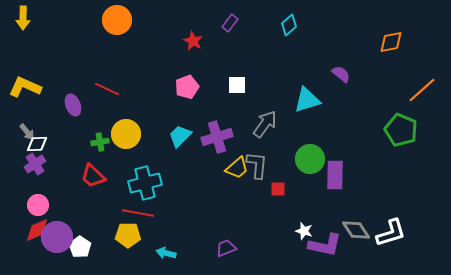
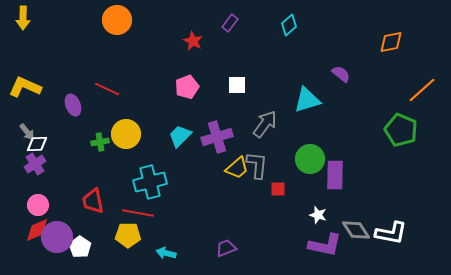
red trapezoid at (93, 176): moved 25 px down; rotated 36 degrees clockwise
cyan cross at (145, 183): moved 5 px right, 1 px up
white star at (304, 231): moved 14 px right, 16 px up
white L-shape at (391, 233): rotated 28 degrees clockwise
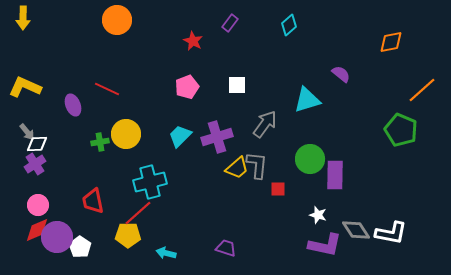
red line at (138, 213): rotated 52 degrees counterclockwise
purple trapezoid at (226, 248): rotated 40 degrees clockwise
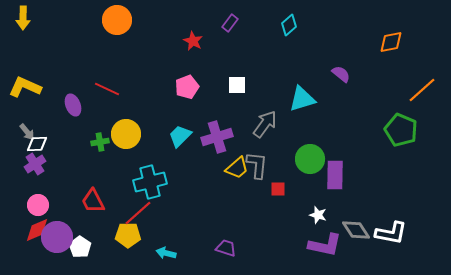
cyan triangle at (307, 100): moved 5 px left, 1 px up
red trapezoid at (93, 201): rotated 16 degrees counterclockwise
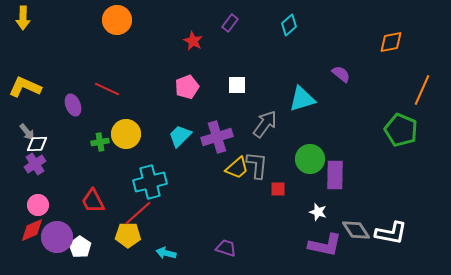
orange line at (422, 90): rotated 24 degrees counterclockwise
white star at (318, 215): moved 3 px up
red diamond at (37, 230): moved 5 px left
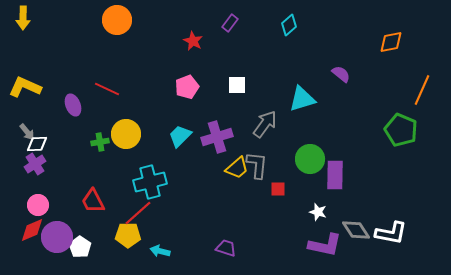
cyan arrow at (166, 253): moved 6 px left, 2 px up
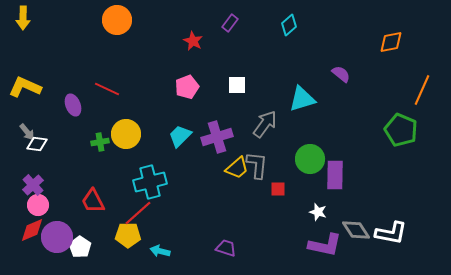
white diamond at (37, 144): rotated 10 degrees clockwise
purple cross at (35, 164): moved 2 px left, 21 px down; rotated 10 degrees counterclockwise
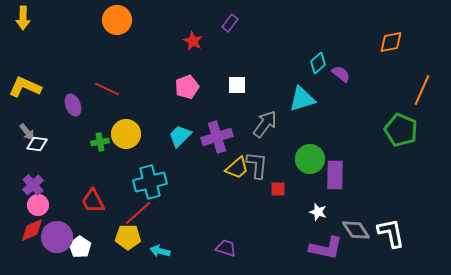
cyan diamond at (289, 25): moved 29 px right, 38 px down
white L-shape at (391, 233): rotated 112 degrees counterclockwise
yellow pentagon at (128, 235): moved 2 px down
purple L-shape at (325, 245): moved 1 px right, 3 px down
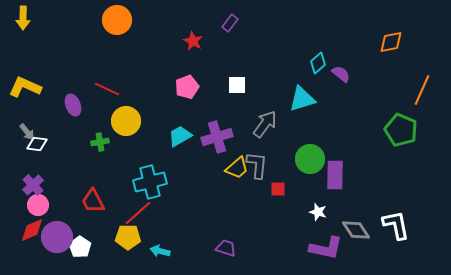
yellow circle at (126, 134): moved 13 px up
cyan trapezoid at (180, 136): rotated 15 degrees clockwise
white L-shape at (391, 233): moved 5 px right, 8 px up
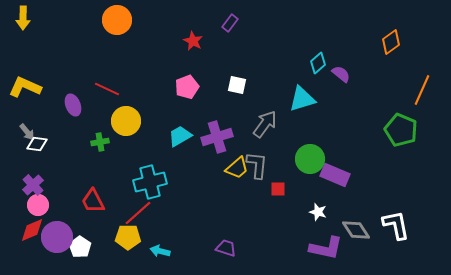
orange diamond at (391, 42): rotated 25 degrees counterclockwise
white square at (237, 85): rotated 12 degrees clockwise
purple rectangle at (335, 175): rotated 68 degrees counterclockwise
